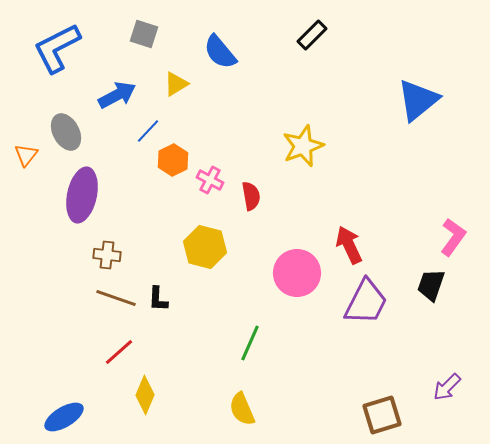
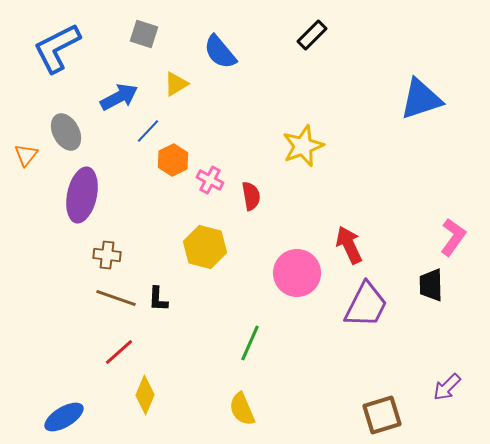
blue arrow: moved 2 px right, 2 px down
blue triangle: moved 3 px right, 1 px up; rotated 21 degrees clockwise
black trapezoid: rotated 20 degrees counterclockwise
purple trapezoid: moved 3 px down
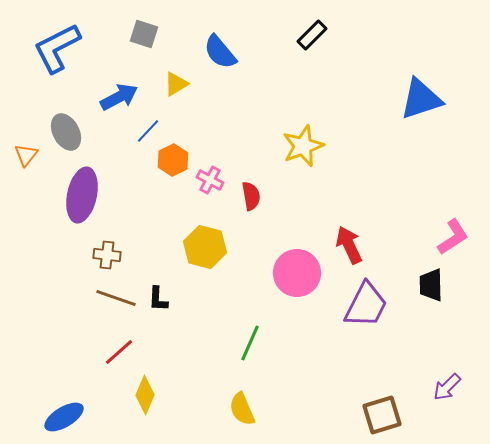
pink L-shape: rotated 21 degrees clockwise
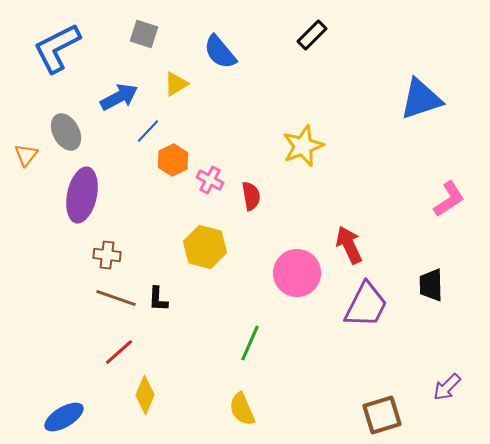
pink L-shape: moved 4 px left, 38 px up
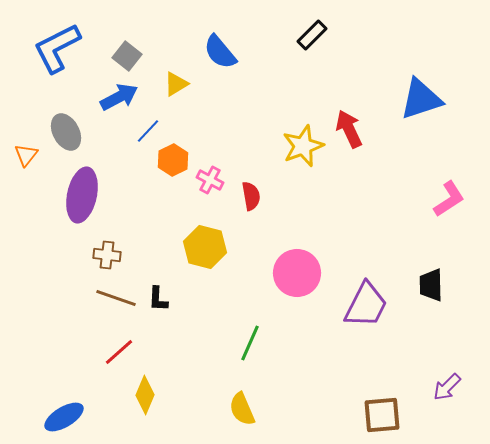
gray square: moved 17 px left, 22 px down; rotated 20 degrees clockwise
red arrow: moved 116 px up
brown square: rotated 12 degrees clockwise
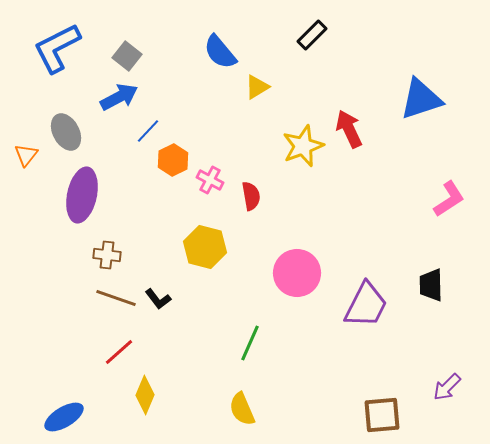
yellow triangle: moved 81 px right, 3 px down
black L-shape: rotated 40 degrees counterclockwise
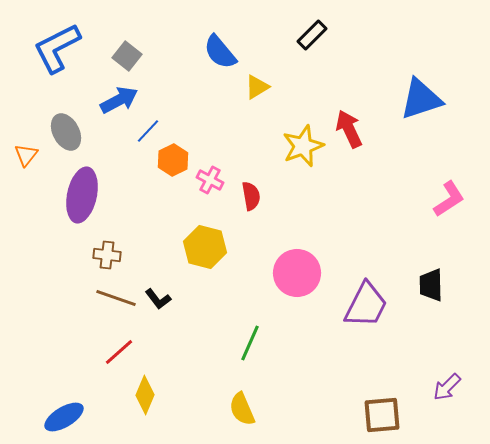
blue arrow: moved 3 px down
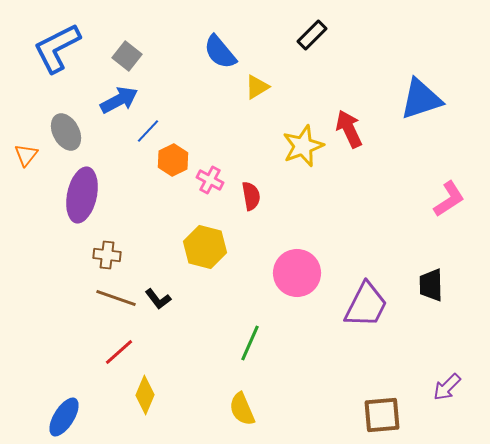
blue ellipse: rotated 27 degrees counterclockwise
